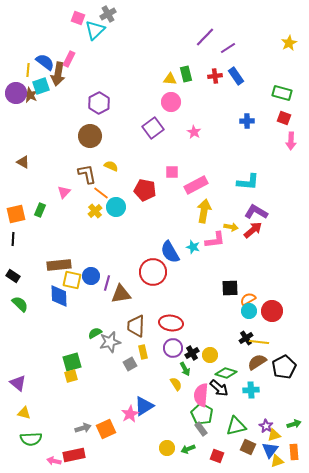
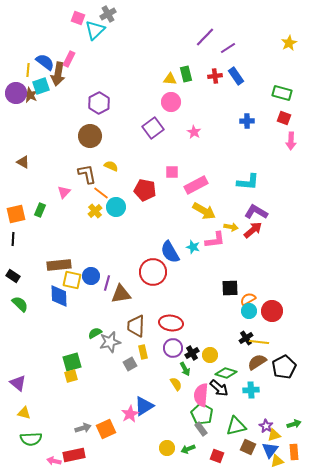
yellow arrow at (204, 211): rotated 110 degrees clockwise
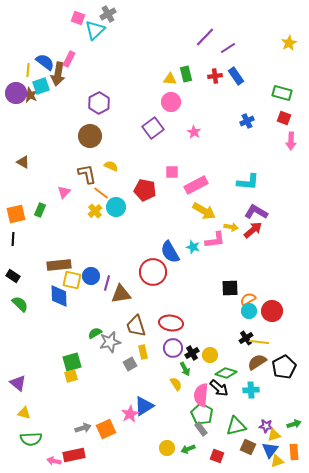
blue cross at (247, 121): rotated 24 degrees counterclockwise
brown trapezoid at (136, 326): rotated 20 degrees counterclockwise
purple star at (266, 426): rotated 24 degrees counterclockwise
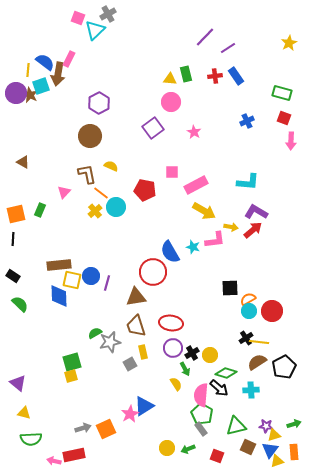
brown triangle at (121, 294): moved 15 px right, 3 px down
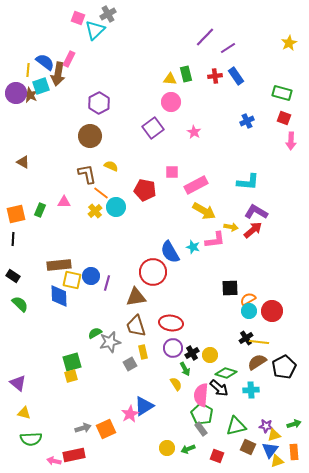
pink triangle at (64, 192): moved 10 px down; rotated 48 degrees clockwise
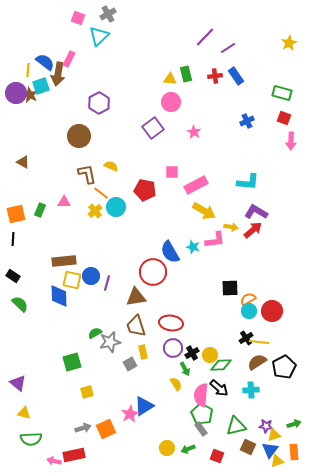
cyan triangle at (95, 30): moved 4 px right, 6 px down
brown circle at (90, 136): moved 11 px left
brown rectangle at (59, 265): moved 5 px right, 4 px up
green diamond at (226, 373): moved 5 px left, 8 px up; rotated 20 degrees counterclockwise
yellow square at (71, 376): moved 16 px right, 16 px down
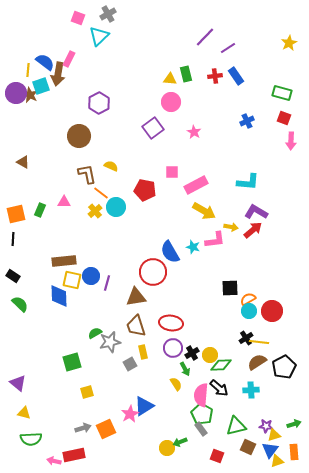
green arrow at (188, 449): moved 8 px left, 7 px up
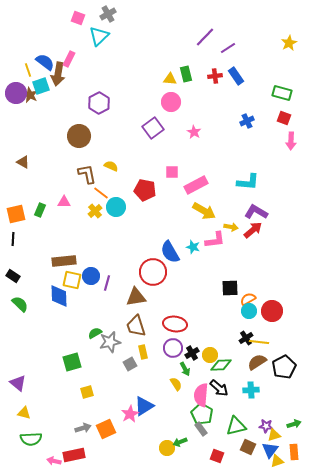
yellow line at (28, 70): rotated 24 degrees counterclockwise
red ellipse at (171, 323): moved 4 px right, 1 px down
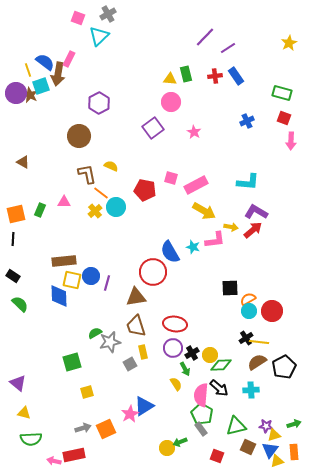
pink square at (172, 172): moved 1 px left, 6 px down; rotated 16 degrees clockwise
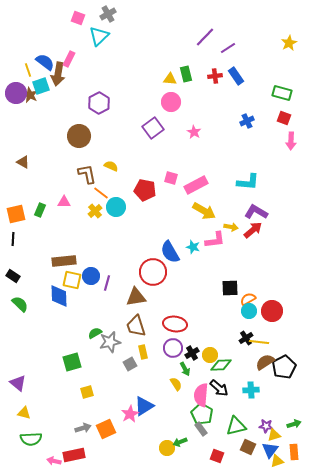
brown semicircle at (257, 362): moved 8 px right
